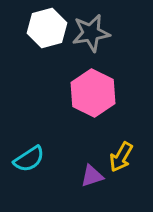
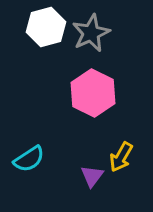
white hexagon: moved 1 px left, 1 px up
gray star: rotated 15 degrees counterclockwise
purple triangle: rotated 35 degrees counterclockwise
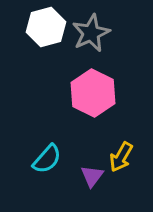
cyan semicircle: moved 18 px right; rotated 16 degrees counterclockwise
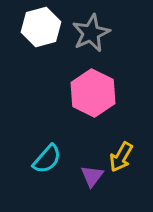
white hexagon: moved 5 px left
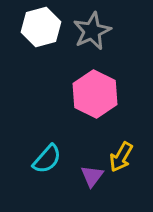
gray star: moved 1 px right, 2 px up
pink hexagon: moved 2 px right, 1 px down
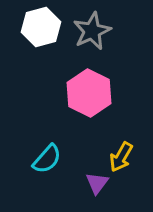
pink hexagon: moved 6 px left, 1 px up
purple triangle: moved 5 px right, 7 px down
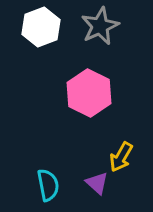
white hexagon: rotated 6 degrees counterclockwise
gray star: moved 8 px right, 5 px up
cyan semicircle: moved 1 px right, 26 px down; rotated 52 degrees counterclockwise
purple triangle: rotated 25 degrees counterclockwise
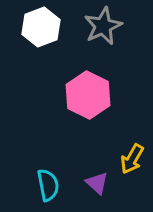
gray star: moved 3 px right
pink hexagon: moved 1 px left, 2 px down
yellow arrow: moved 11 px right, 2 px down
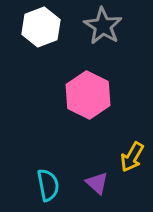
gray star: rotated 15 degrees counterclockwise
yellow arrow: moved 2 px up
